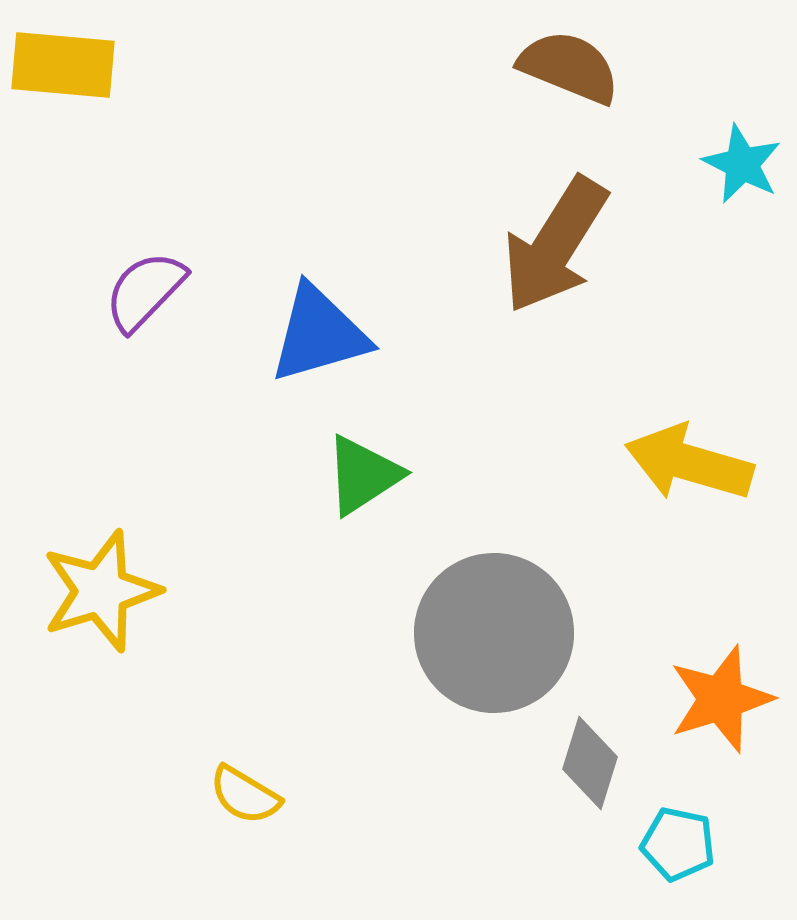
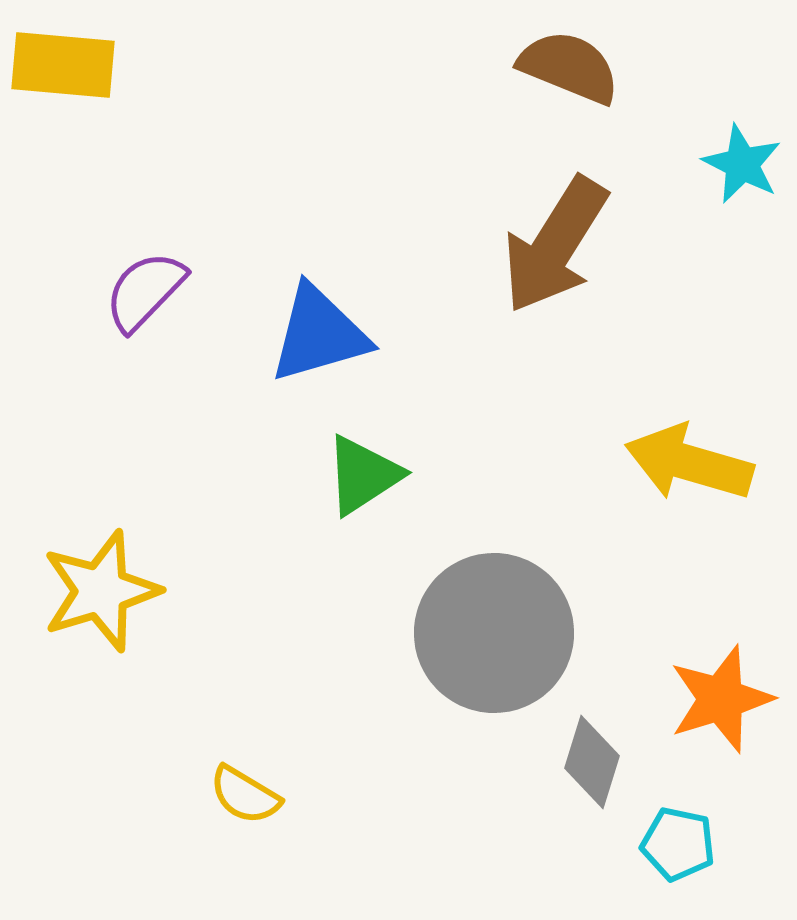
gray diamond: moved 2 px right, 1 px up
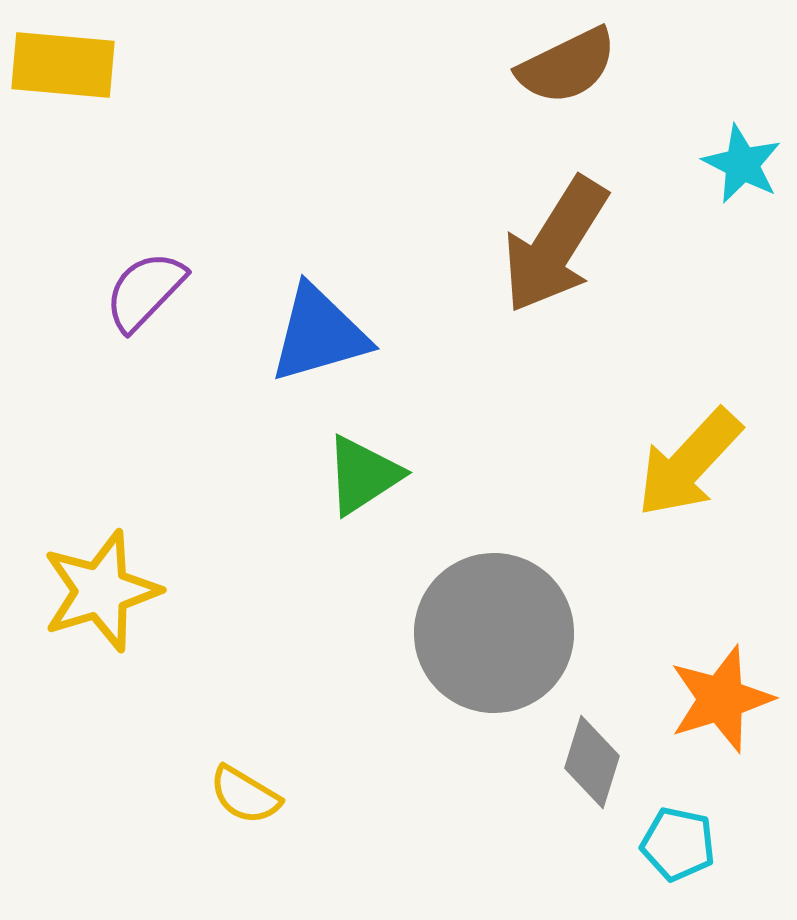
brown semicircle: moved 2 px left, 1 px up; rotated 132 degrees clockwise
yellow arrow: rotated 63 degrees counterclockwise
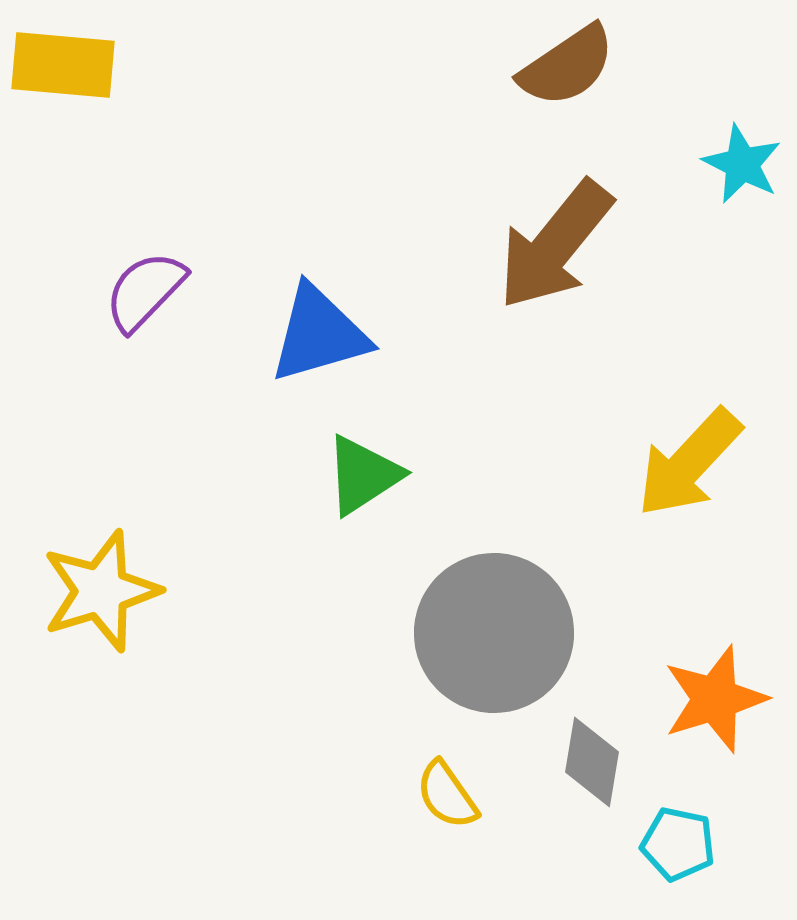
brown semicircle: rotated 8 degrees counterclockwise
brown arrow: rotated 7 degrees clockwise
orange star: moved 6 px left
gray diamond: rotated 8 degrees counterclockwise
yellow semicircle: moved 202 px right; rotated 24 degrees clockwise
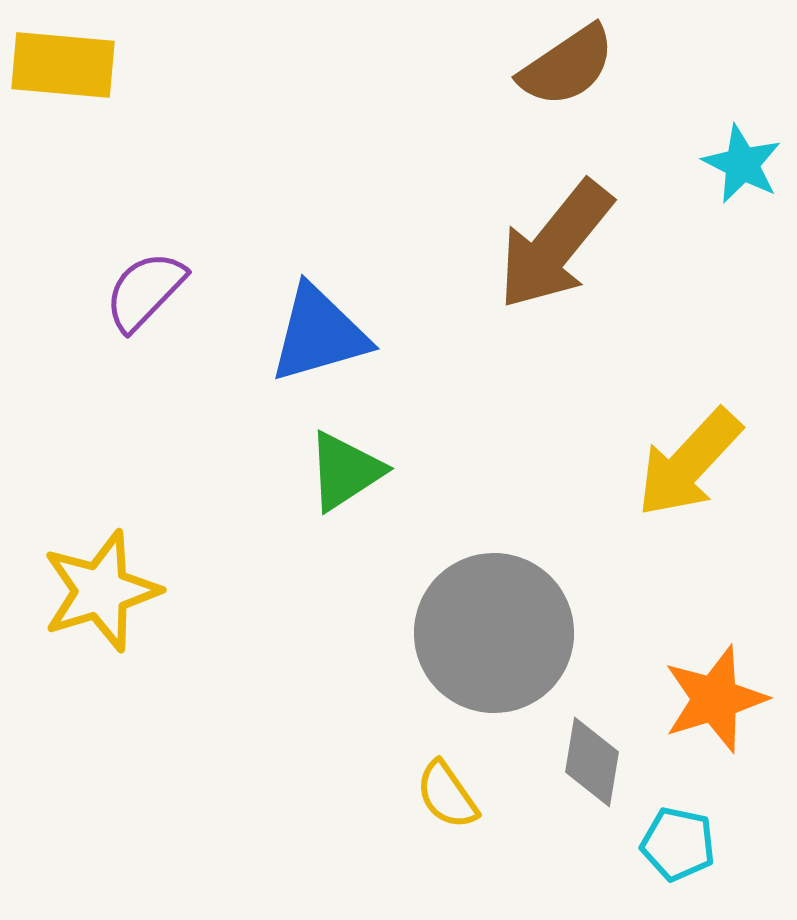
green triangle: moved 18 px left, 4 px up
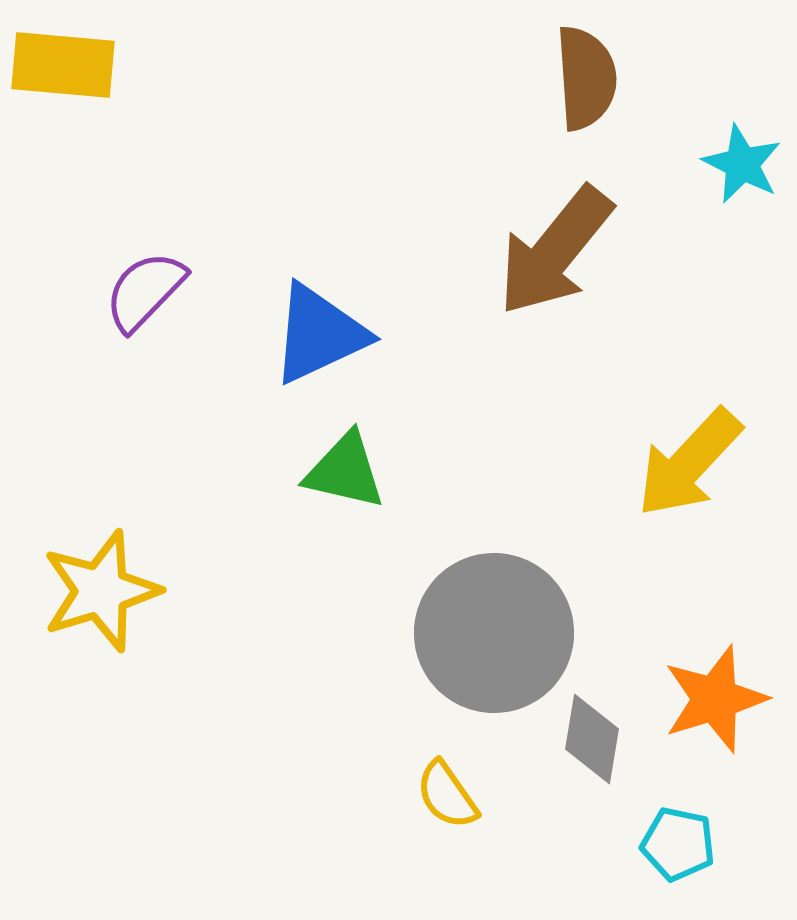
brown semicircle: moved 19 px right, 12 px down; rotated 60 degrees counterclockwise
brown arrow: moved 6 px down
blue triangle: rotated 9 degrees counterclockwise
green triangle: rotated 46 degrees clockwise
gray diamond: moved 23 px up
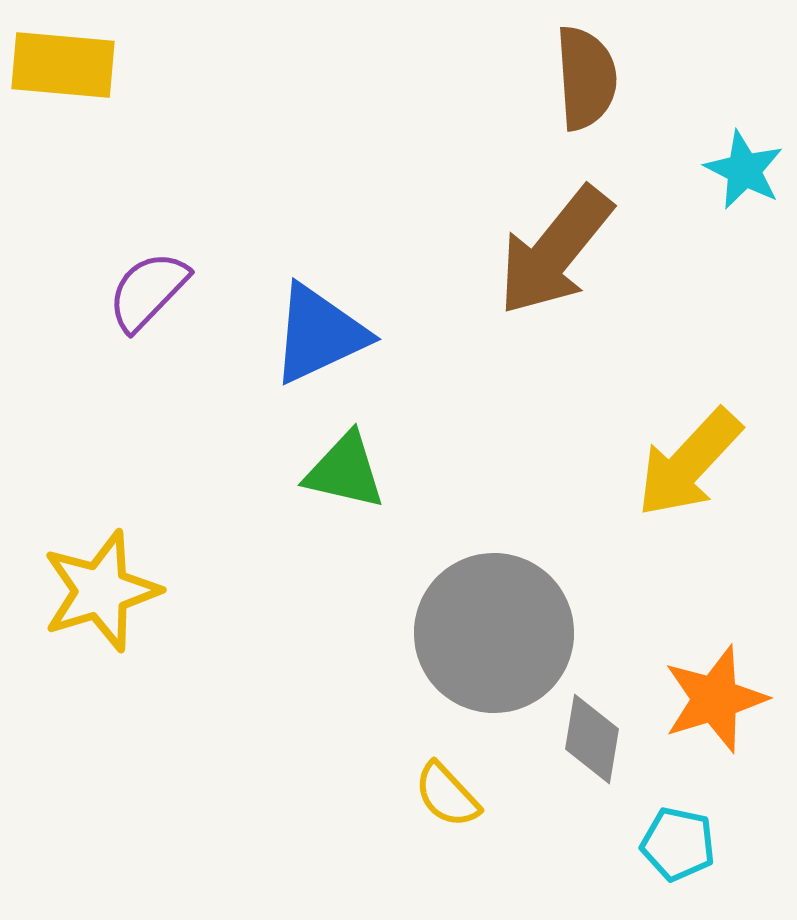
cyan star: moved 2 px right, 6 px down
purple semicircle: moved 3 px right
yellow semicircle: rotated 8 degrees counterclockwise
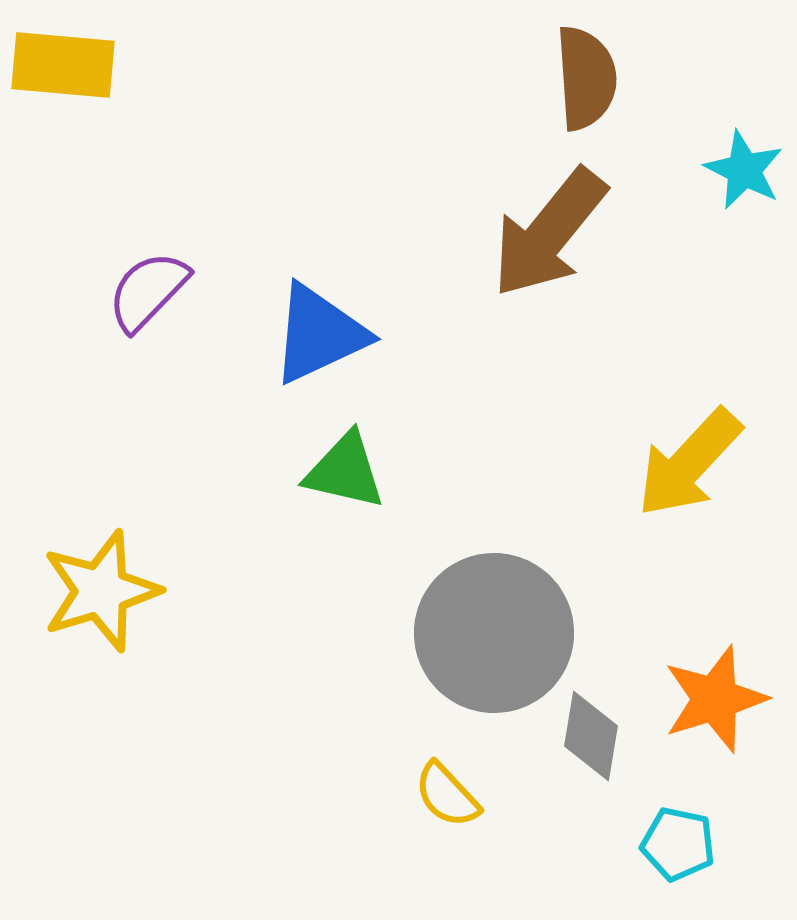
brown arrow: moved 6 px left, 18 px up
gray diamond: moved 1 px left, 3 px up
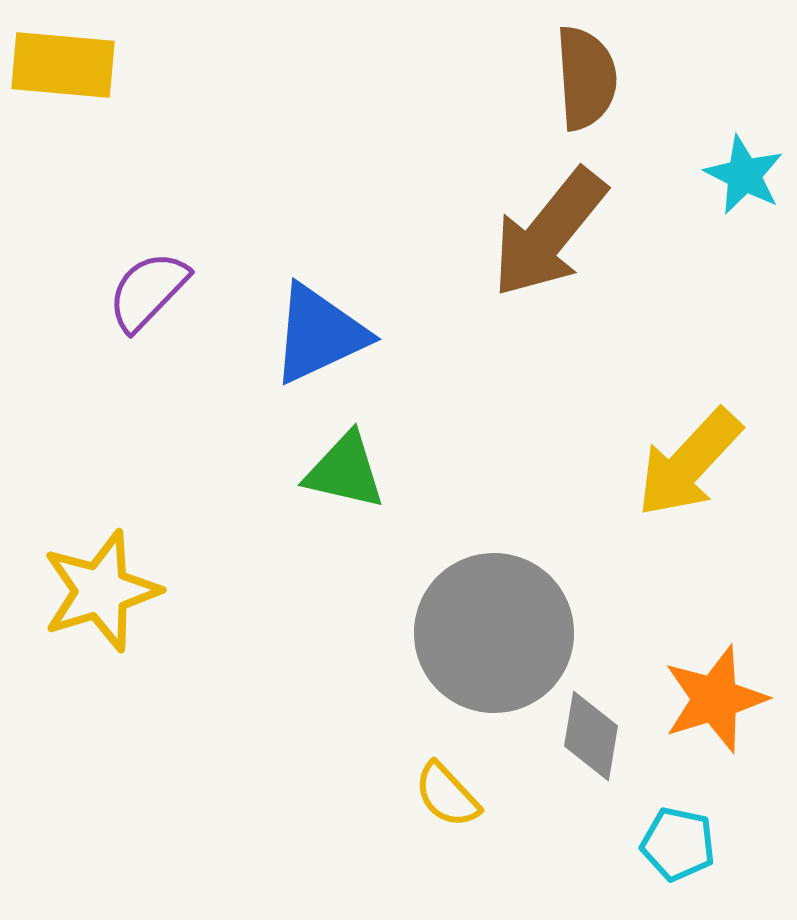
cyan star: moved 5 px down
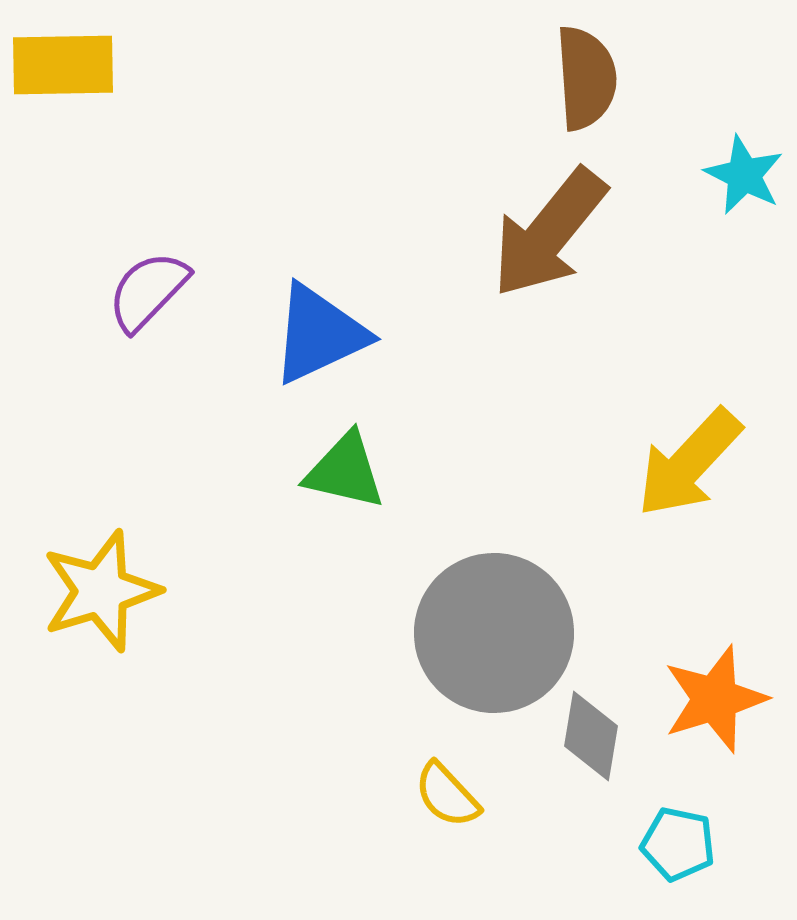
yellow rectangle: rotated 6 degrees counterclockwise
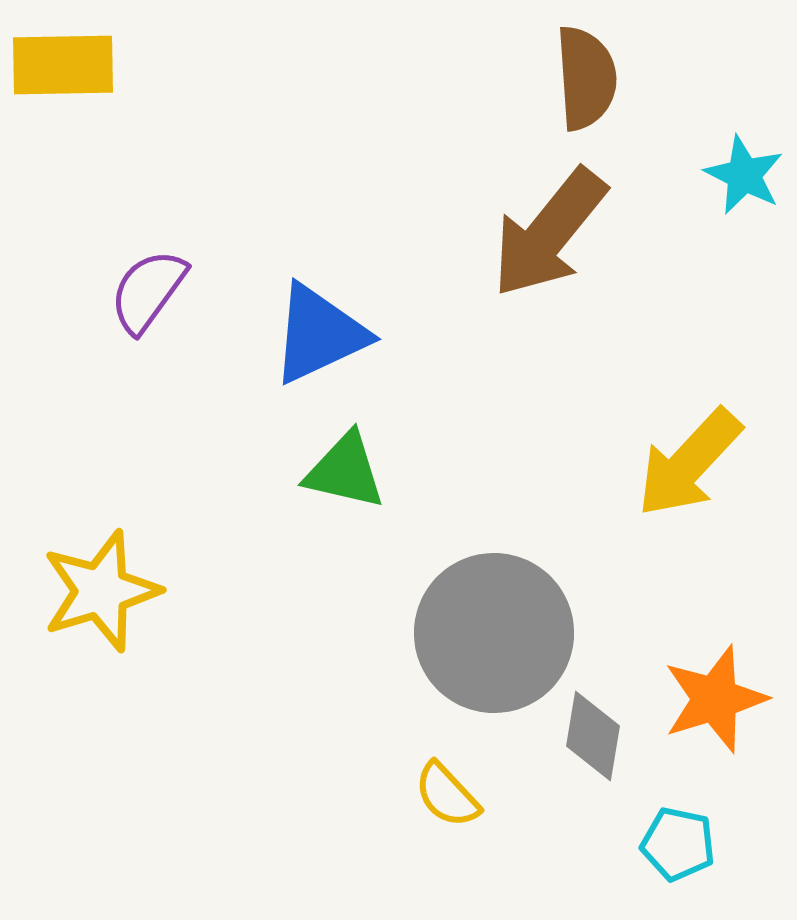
purple semicircle: rotated 8 degrees counterclockwise
gray diamond: moved 2 px right
